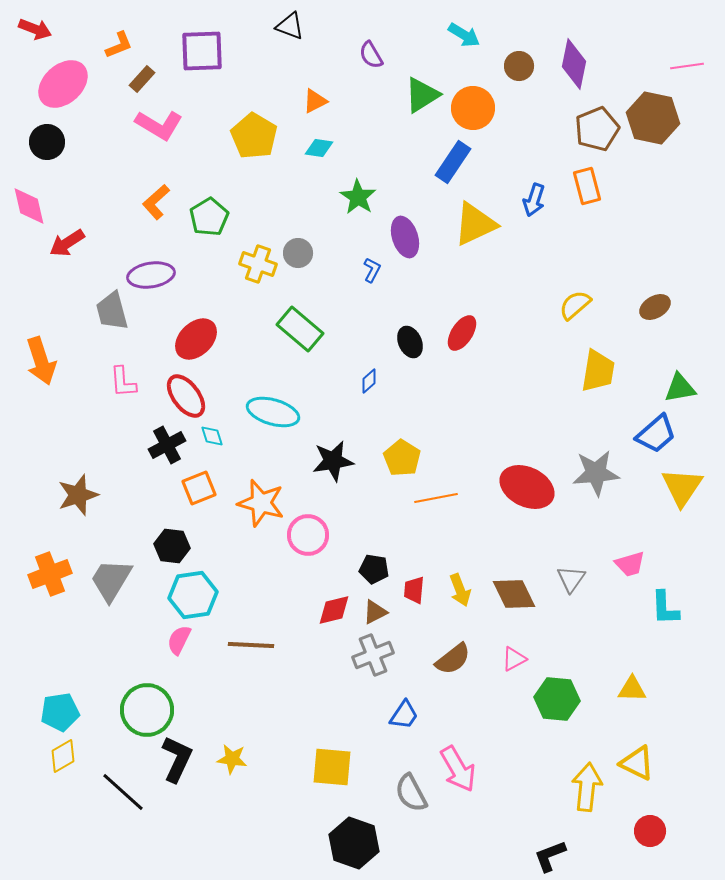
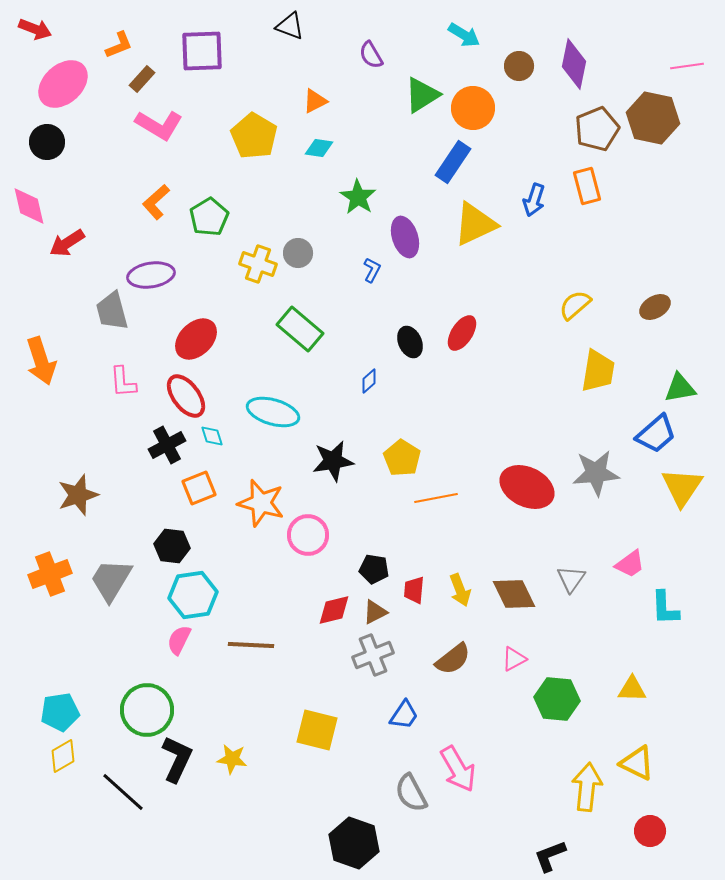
pink trapezoid at (630, 564): rotated 20 degrees counterclockwise
yellow square at (332, 767): moved 15 px left, 37 px up; rotated 9 degrees clockwise
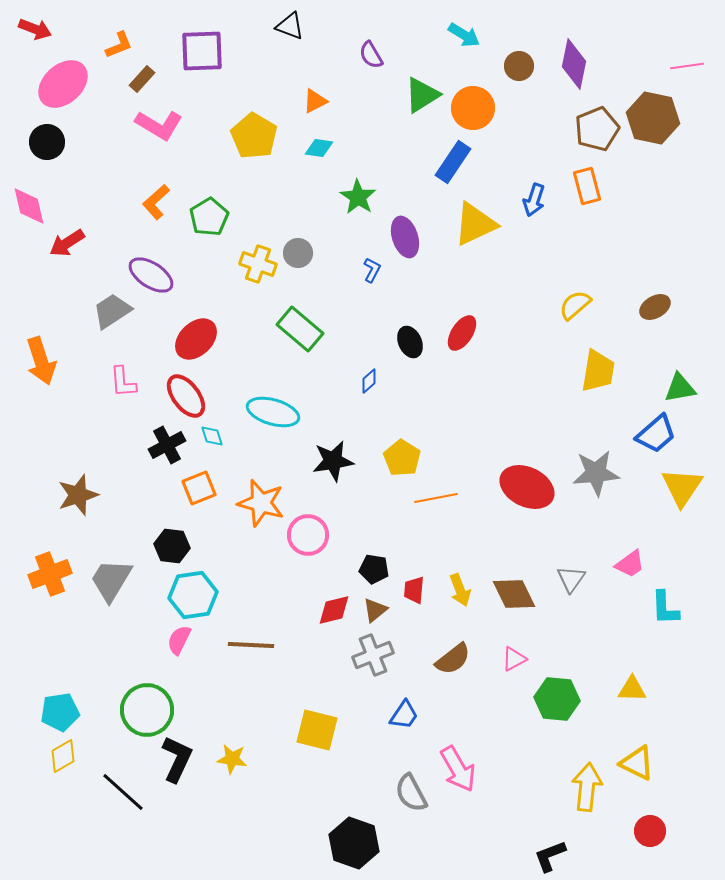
purple ellipse at (151, 275): rotated 42 degrees clockwise
gray trapezoid at (112, 311): rotated 72 degrees clockwise
brown triangle at (375, 612): moved 2 px up; rotated 12 degrees counterclockwise
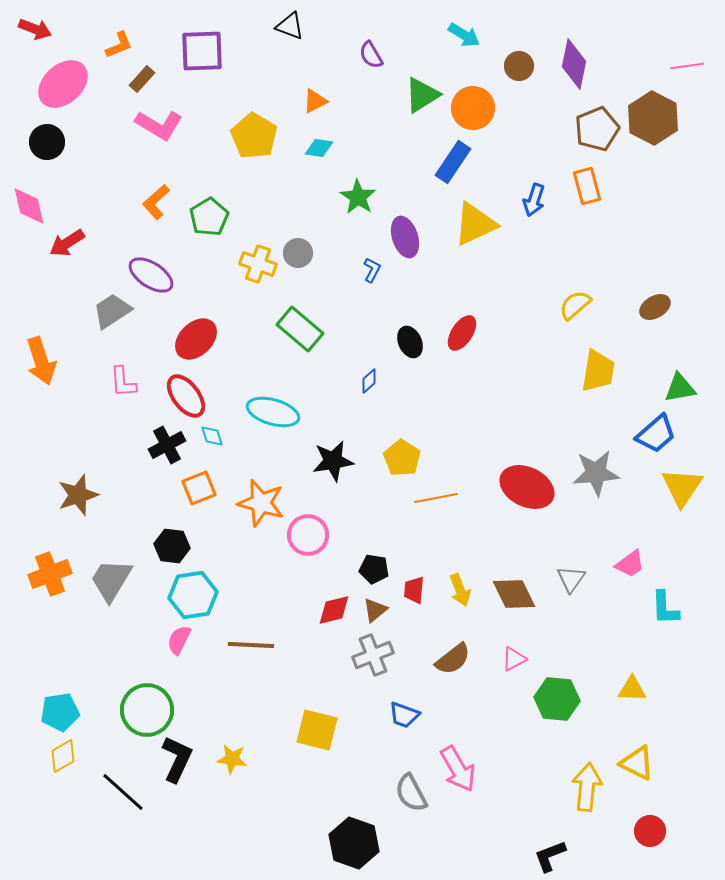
brown hexagon at (653, 118): rotated 15 degrees clockwise
blue trapezoid at (404, 715): rotated 76 degrees clockwise
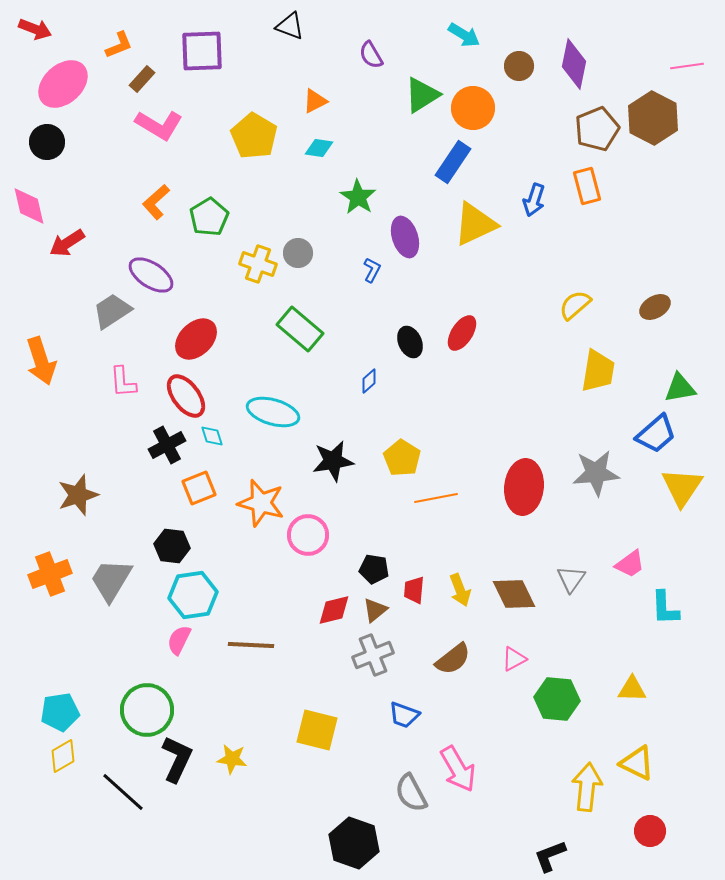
red ellipse at (527, 487): moved 3 px left; rotated 70 degrees clockwise
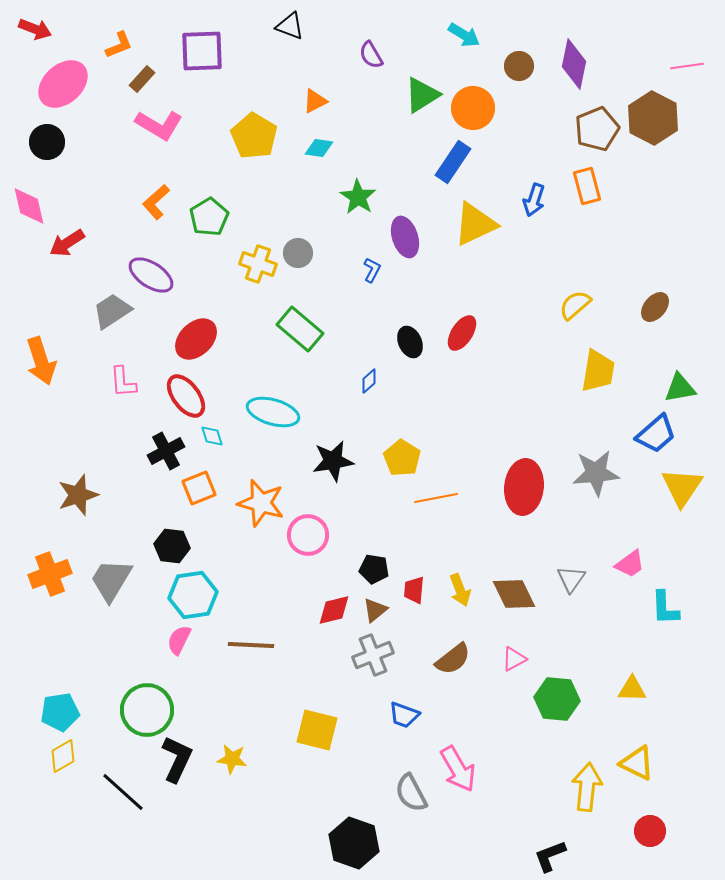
brown ellipse at (655, 307): rotated 20 degrees counterclockwise
black cross at (167, 445): moved 1 px left, 6 px down
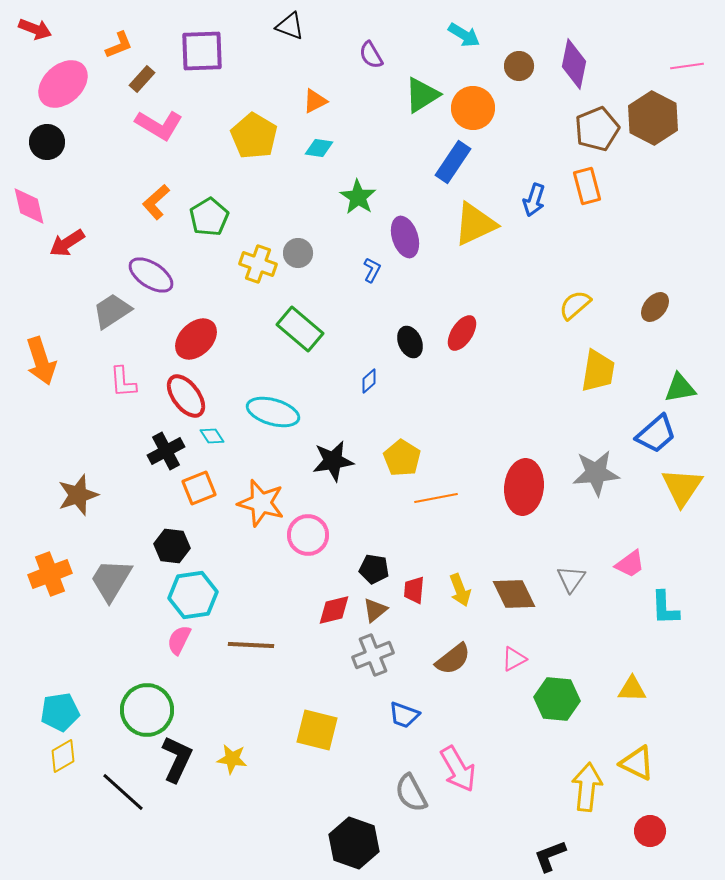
cyan diamond at (212, 436): rotated 15 degrees counterclockwise
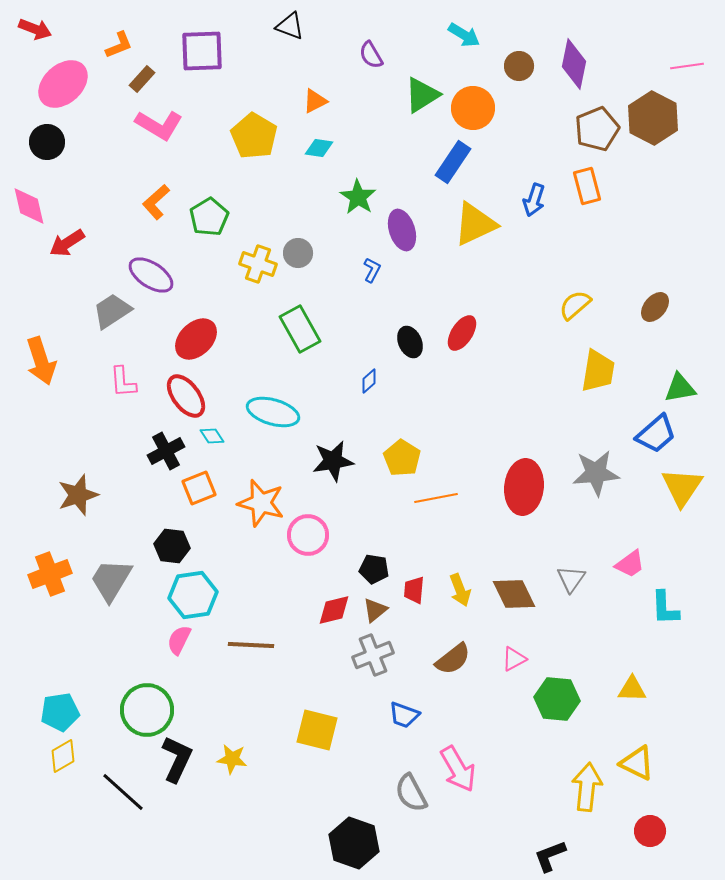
purple ellipse at (405, 237): moved 3 px left, 7 px up
green rectangle at (300, 329): rotated 21 degrees clockwise
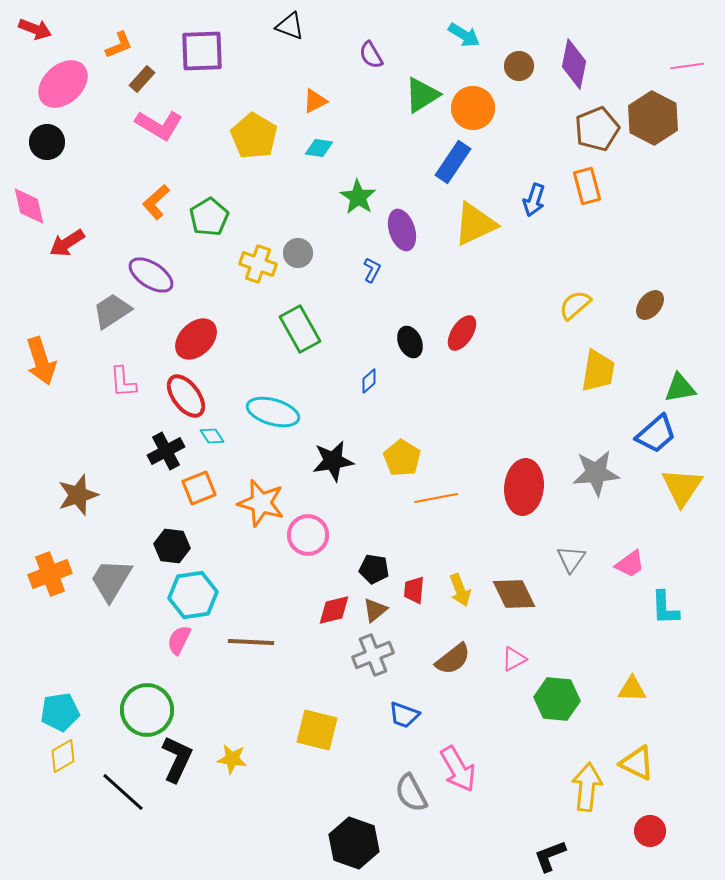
brown ellipse at (655, 307): moved 5 px left, 2 px up
gray triangle at (571, 579): moved 20 px up
brown line at (251, 645): moved 3 px up
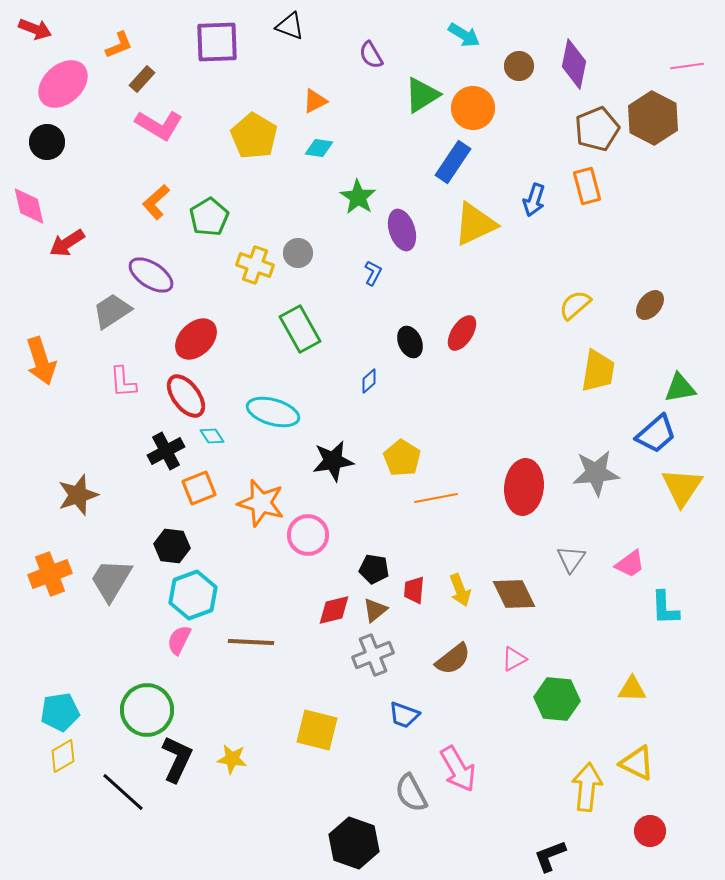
purple square at (202, 51): moved 15 px right, 9 px up
yellow cross at (258, 264): moved 3 px left, 1 px down
blue L-shape at (372, 270): moved 1 px right, 3 px down
cyan hexagon at (193, 595): rotated 12 degrees counterclockwise
